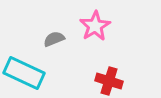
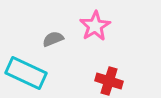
gray semicircle: moved 1 px left
cyan rectangle: moved 2 px right
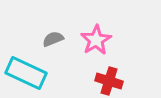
pink star: moved 1 px right, 14 px down
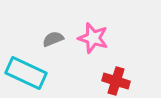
pink star: moved 3 px left, 2 px up; rotated 24 degrees counterclockwise
red cross: moved 7 px right
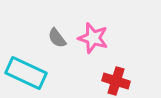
gray semicircle: moved 4 px right, 1 px up; rotated 105 degrees counterclockwise
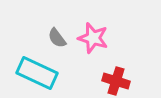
cyan rectangle: moved 11 px right
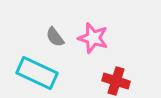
gray semicircle: moved 2 px left, 1 px up
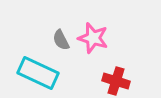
gray semicircle: moved 6 px right, 3 px down; rotated 10 degrees clockwise
cyan rectangle: moved 1 px right
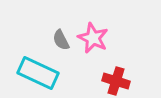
pink star: rotated 8 degrees clockwise
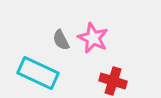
red cross: moved 3 px left
